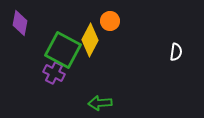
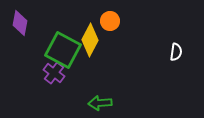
purple cross: rotated 10 degrees clockwise
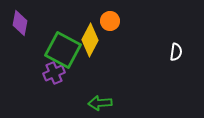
purple cross: rotated 30 degrees clockwise
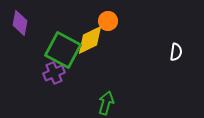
orange circle: moved 2 px left
yellow diamond: rotated 36 degrees clockwise
green arrow: moved 6 px right; rotated 110 degrees clockwise
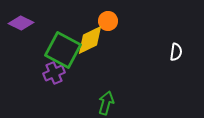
purple diamond: moved 1 px right; rotated 75 degrees counterclockwise
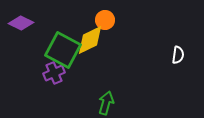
orange circle: moved 3 px left, 1 px up
white semicircle: moved 2 px right, 3 px down
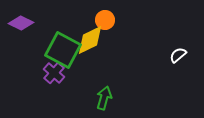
white semicircle: rotated 138 degrees counterclockwise
purple cross: rotated 25 degrees counterclockwise
green arrow: moved 2 px left, 5 px up
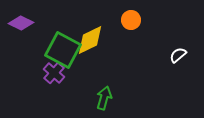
orange circle: moved 26 px right
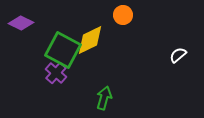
orange circle: moved 8 px left, 5 px up
purple cross: moved 2 px right
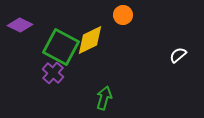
purple diamond: moved 1 px left, 2 px down
green square: moved 2 px left, 3 px up
purple cross: moved 3 px left
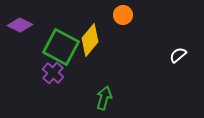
yellow diamond: rotated 24 degrees counterclockwise
